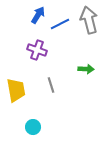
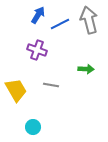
gray line: rotated 63 degrees counterclockwise
yellow trapezoid: rotated 20 degrees counterclockwise
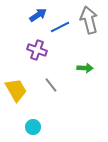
blue arrow: rotated 24 degrees clockwise
blue line: moved 3 px down
green arrow: moved 1 px left, 1 px up
gray line: rotated 42 degrees clockwise
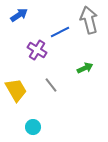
blue arrow: moved 19 px left
blue line: moved 5 px down
purple cross: rotated 12 degrees clockwise
green arrow: rotated 28 degrees counterclockwise
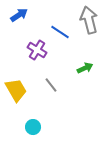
blue line: rotated 60 degrees clockwise
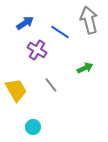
blue arrow: moved 6 px right, 8 px down
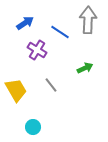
gray arrow: moved 1 px left; rotated 16 degrees clockwise
